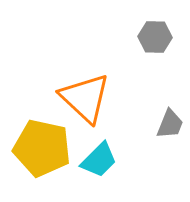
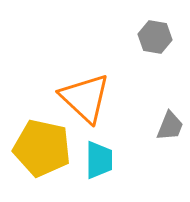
gray hexagon: rotated 8 degrees clockwise
gray trapezoid: moved 2 px down
cyan trapezoid: rotated 45 degrees counterclockwise
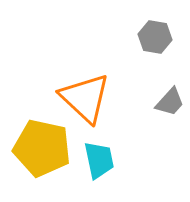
gray trapezoid: moved 24 px up; rotated 20 degrees clockwise
cyan trapezoid: rotated 12 degrees counterclockwise
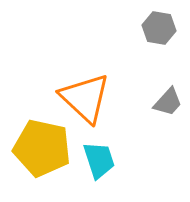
gray hexagon: moved 4 px right, 9 px up
gray trapezoid: moved 2 px left
cyan trapezoid: rotated 6 degrees counterclockwise
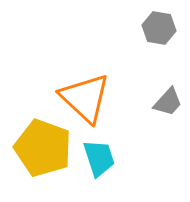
yellow pentagon: moved 1 px right; rotated 8 degrees clockwise
cyan trapezoid: moved 2 px up
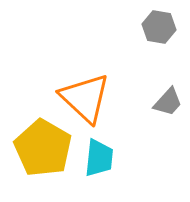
gray hexagon: moved 1 px up
yellow pentagon: rotated 10 degrees clockwise
cyan trapezoid: rotated 24 degrees clockwise
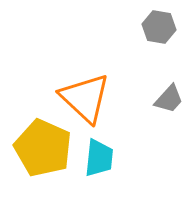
gray trapezoid: moved 1 px right, 3 px up
yellow pentagon: rotated 6 degrees counterclockwise
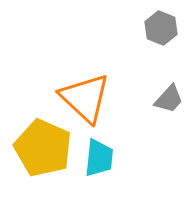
gray hexagon: moved 2 px right, 1 px down; rotated 12 degrees clockwise
